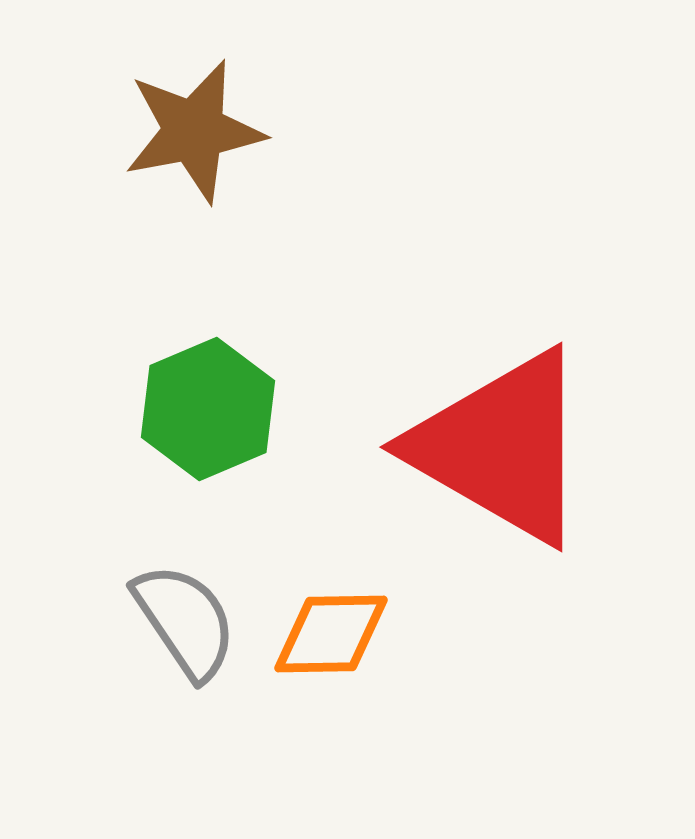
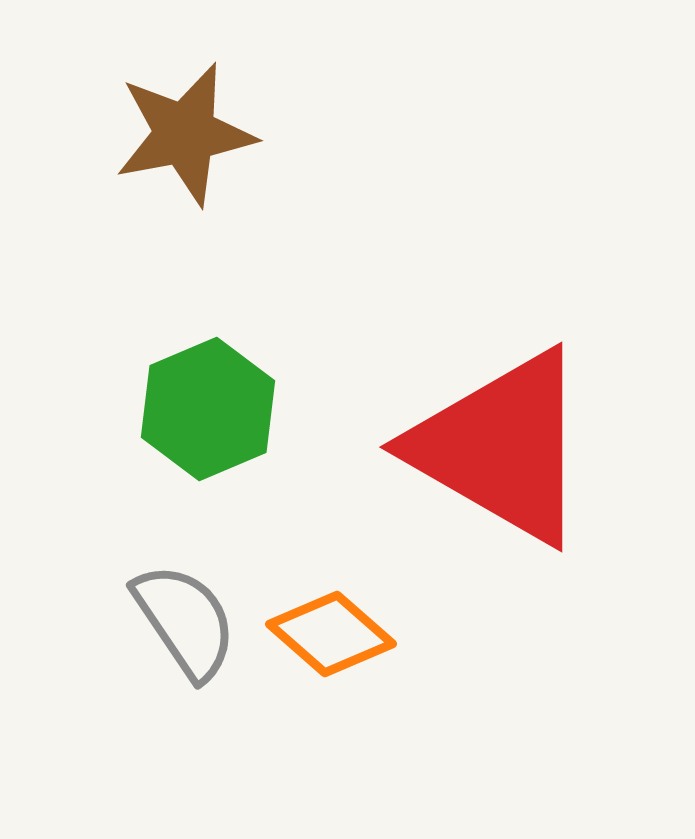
brown star: moved 9 px left, 3 px down
orange diamond: rotated 42 degrees clockwise
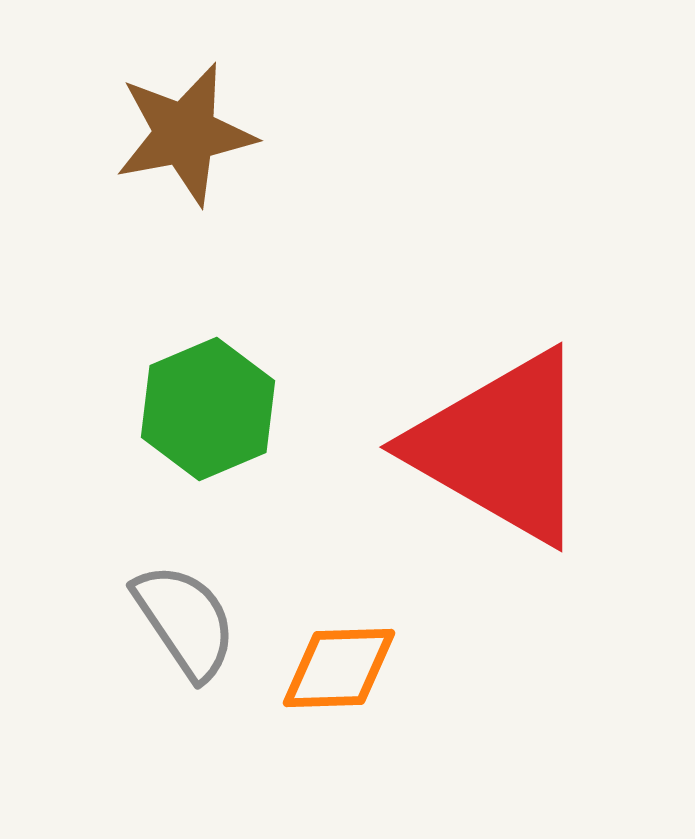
orange diamond: moved 8 px right, 34 px down; rotated 43 degrees counterclockwise
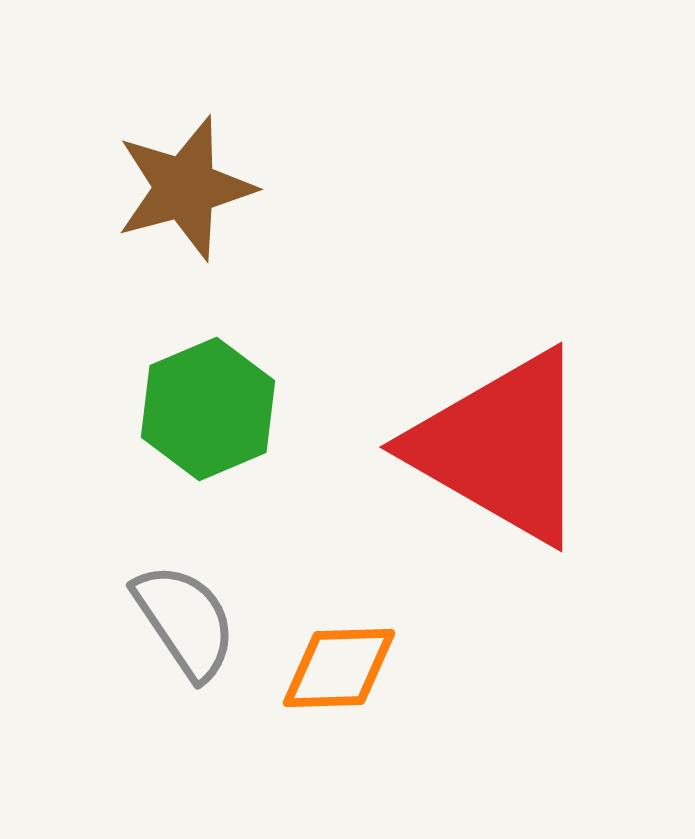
brown star: moved 54 px down; rotated 4 degrees counterclockwise
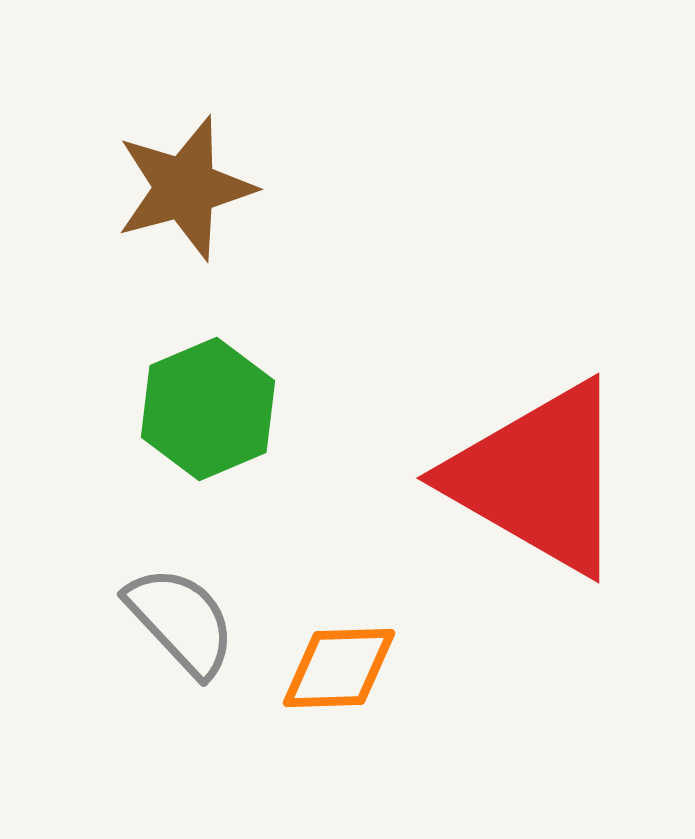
red triangle: moved 37 px right, 31 px down
gray semicircle: moved 4 px left; rotated 9 degrees counterclockwise
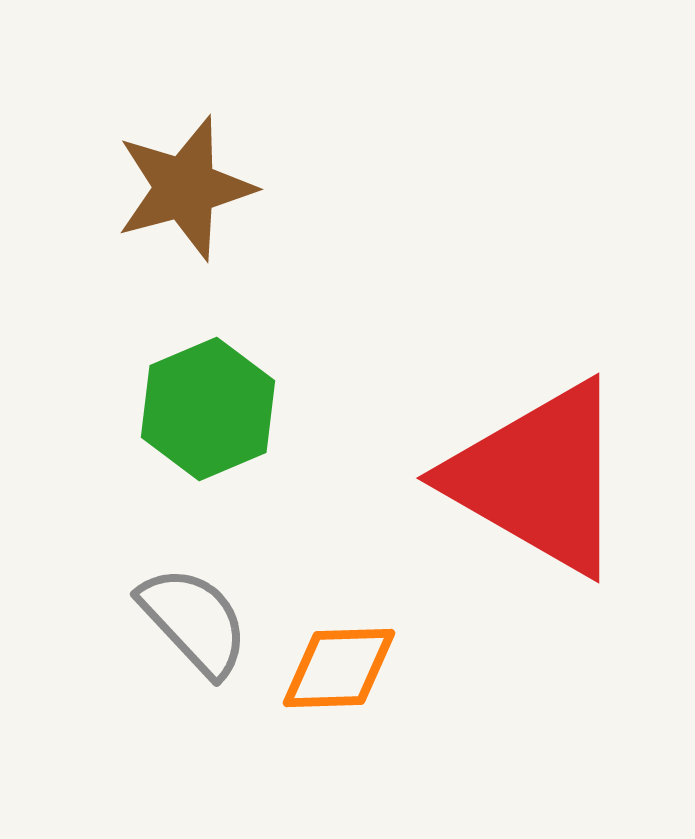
gray semicircle: moved 13 px right
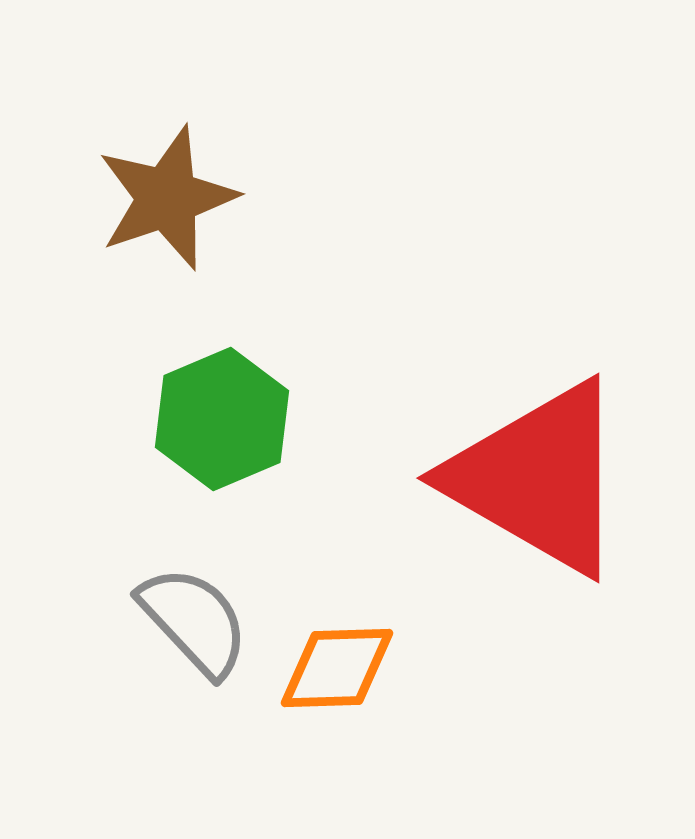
brown star: moved 18 px left, 10 px down; rotated 4 degrees counterclockwise
green hexagon: moved 14 px right, 10 px down
orange diamond: moved 2 px left
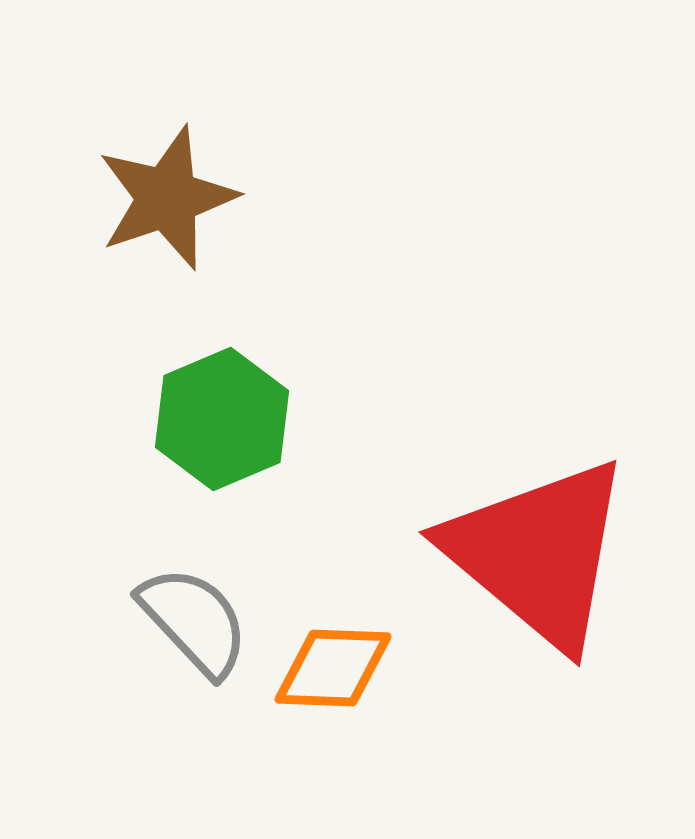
red triangle: moved 75 px down; rotated 10 degrees clockwise
orange diamond: moved 4 px left; rotated 4 degrees clockwise
